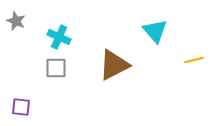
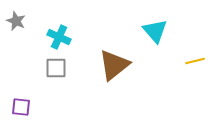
yellow line: moved 1 px right, 1 px down
brown triangle: rotated 12 degrees counterclockwise
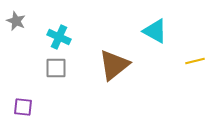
cyan triangle: rotated 20 degrees counterclockwise
purple square: moved 2 px right
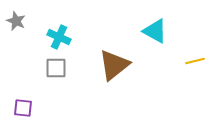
purple square: moved 1 px down
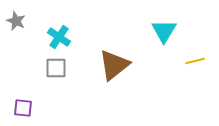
cyan triangle: moved 9 px right; rotated 32 degrees clockwise
cyan cross: rotated 10 degrees clockwise
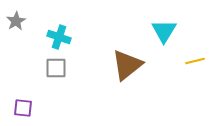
gray star: rotated 18 degrees clockwise
cyan cross: rotated 15 degrees counterclockwise
brown triangle: moved 13 px right
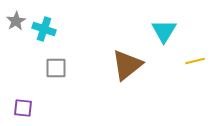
cyan cross: moved 15 px left, 8 px up
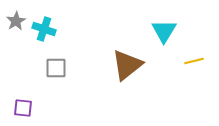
yellow line: moved 1 px left
